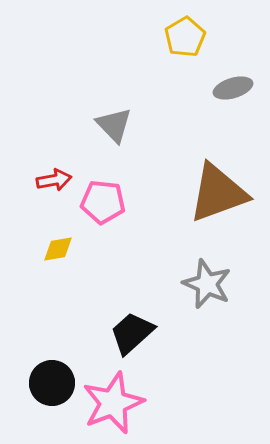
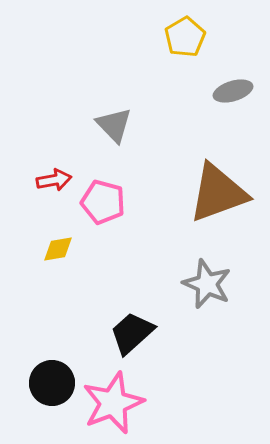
gray ellipse: moved 3 px down
pink pentagon: rotated 9 degrees clockwise
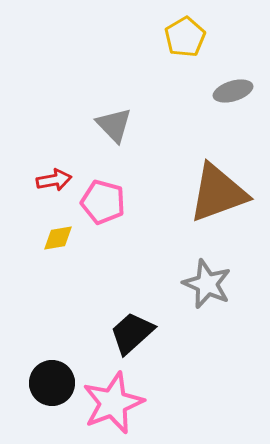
yellow diamond: moved 11 px up
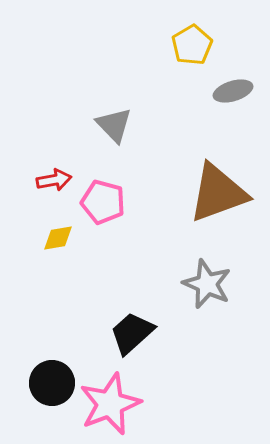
yellow pentagon: moved 7 px right, 8 px down
pink star: moved 3 px left, 1 px down
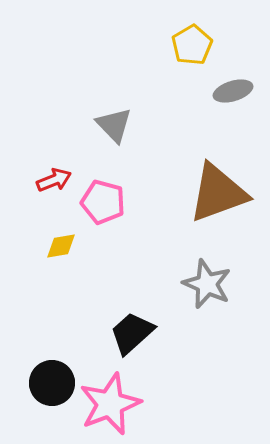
red arrow: rotated 12 degrees counterclockwise
yellow diamond: moved 3 px right, 8 px down
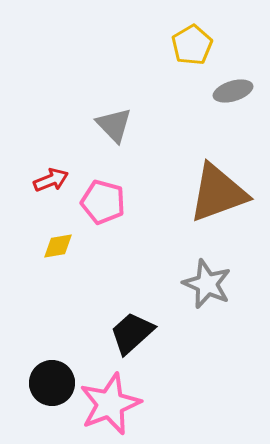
red arrow: moved 3 px left
yellow diamond: moved 3 px left
